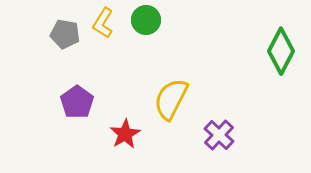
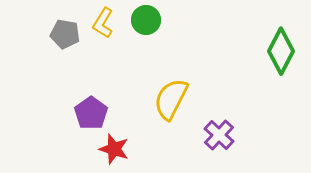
purple pentagon: moved 14 px right, 11 px down
red star: moved 11 px left, 15 px down; rotated 24 degrees counterclockwise
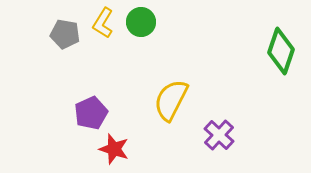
green circle: moved 5 px left, 2 px down
green diamond: rotated 9 degrees counterclockwise
yellow semicircle: moved 1 px down
purple pentagon: rotated 12 degrees clockwise
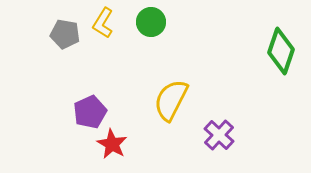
green circle: moved 10 px right
purple pentagon: moved 1 px left, 1 px up
red star: moved 2 px left, 5 px up; rotated 12 degrees clockwise
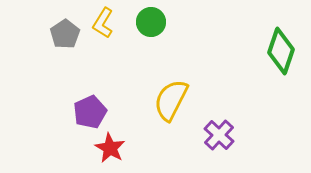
gray pentagon: rotated 28 degrees clockwise
red star: moved 2 px left, 4 px down
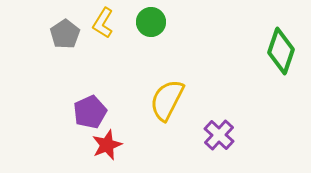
yellow semicircle: moved 4 px left
red star: moved 3 px left, 3 px up; rotated 20 degrees clockwise
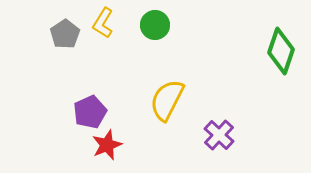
green circle: moved 4 px right, 3 px down
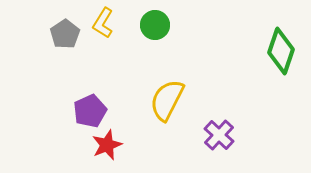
purple pentagon: moved 1 px up
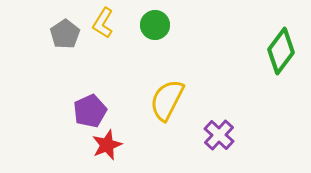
green diamond: rotated 18 degrees clockwise
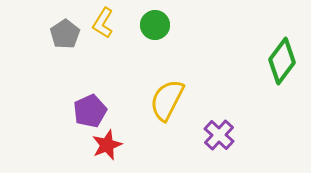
green diamond: moved 1 px right, 10 px down
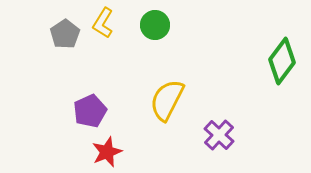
red star: moved 7 px down
